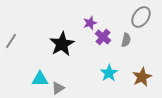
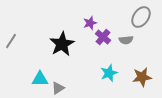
gray semicircle: rotated 72 degrees clockwise
cyan star: rotated 12 degrees clockwise
brown star: rotated 18 degrees clockwise
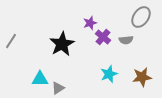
cyan star: moved 1 px down
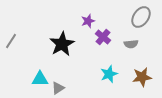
purple star: moved 2 px left, 2 px up
gray semicircle: moved 5 px right, 4 px down
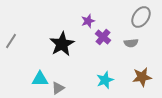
gray semicircle: moved 1 px up
cyan star: moved 4 px left, 6 px down
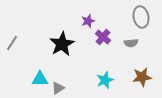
gray ellipse: rotated 45 degrees counterclockwise
gray line: moved 1 px right, 2 px down
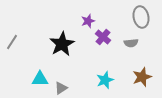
gray line: moved 1 px up
brown star: rotated 12 degrees counterclockwise
gray triangle: moved 3 px right
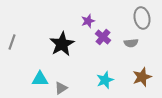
gray ellipse: moved 1 px right, 1 px down
gray line: rotated 14 degrees counterclockwise
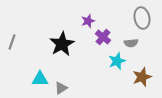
cyan star: moved 12 px right, 19 px up
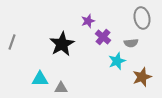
gray triangle: rotated 32 degrees clockwise
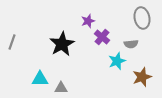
purple cross: moved 1 px left
gray semicircle: moved 1 px down
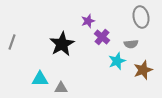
gray ellipse: moved 1 px left, 1 px up
brown star: moved 1 px right, 7 px up
